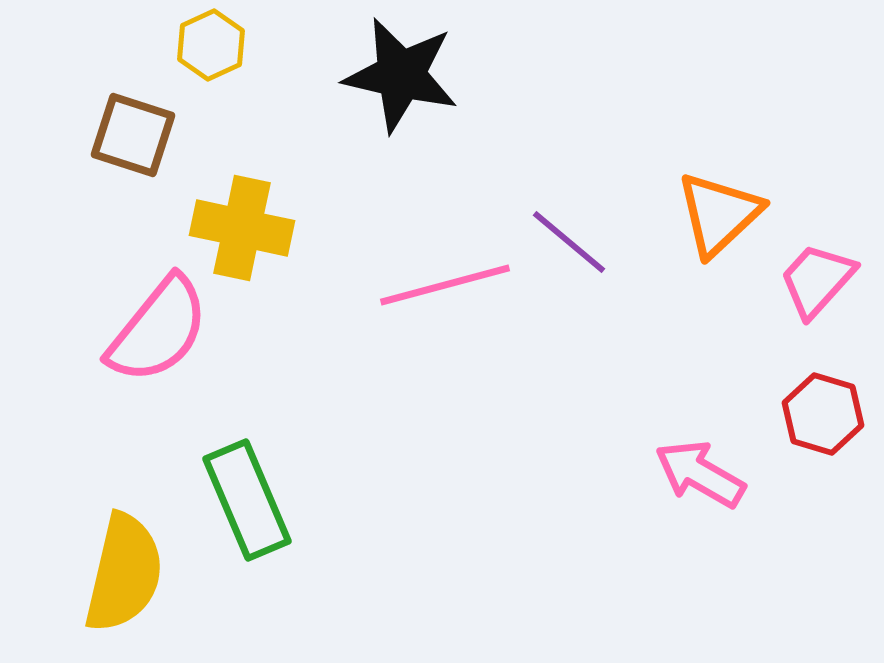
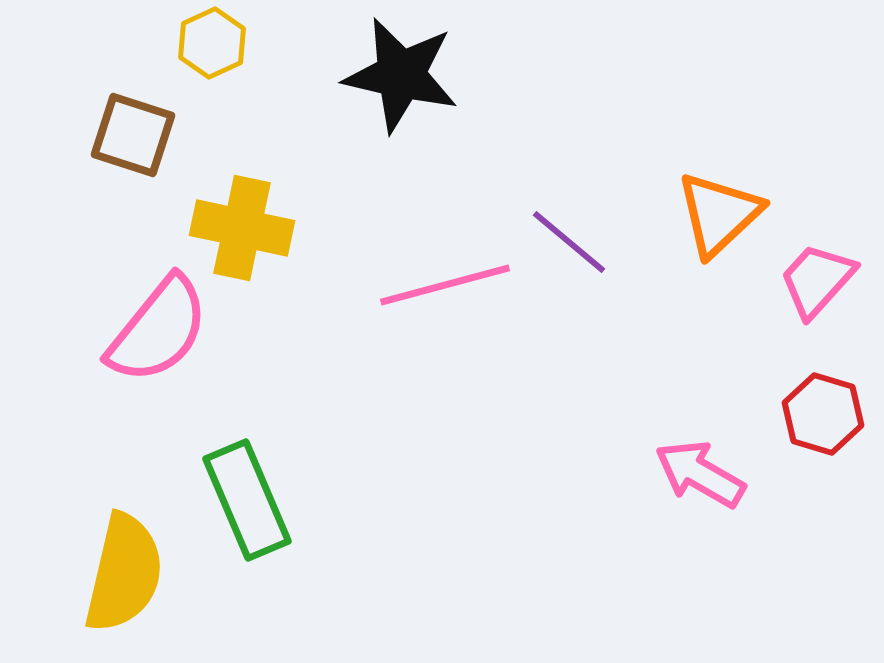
yellow hexagon: moved 1 px right, 2 px up
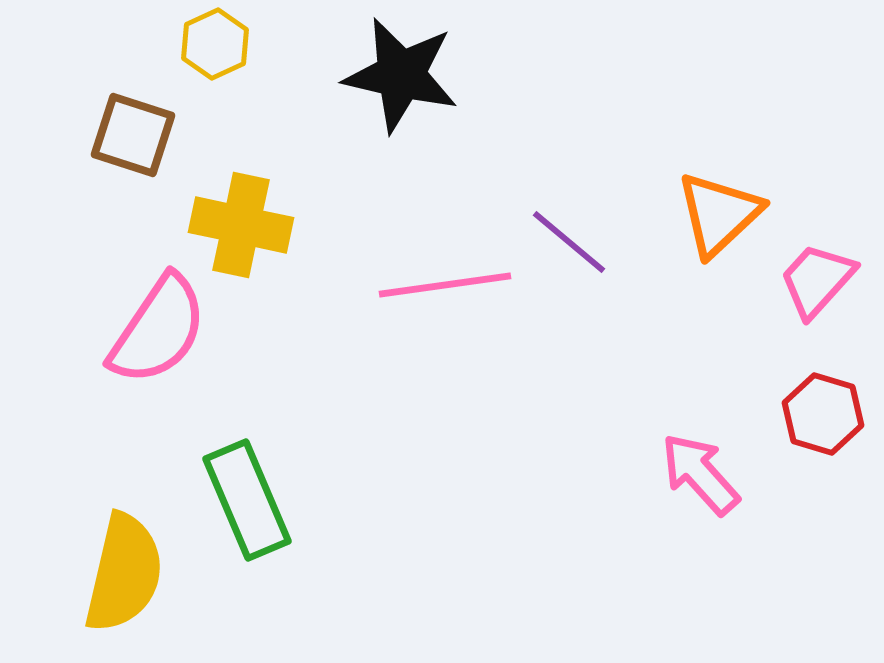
yellow hexagon: moved 3 px right, 1 px down
yellow cross: moved 1 px left, 3 px up
pink line: rotated 7 degrees clockwise
pink semicircle: rotated 5 degrees counterclockwise
pink arrow: rotated 18 degrees clockwise
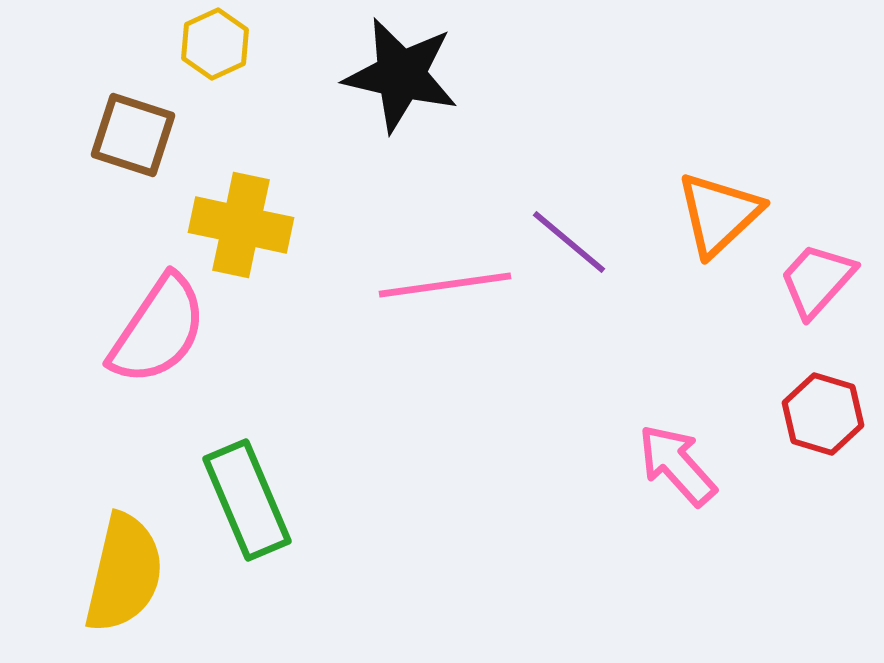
pink arrow: moved 23 px left, 9 px up
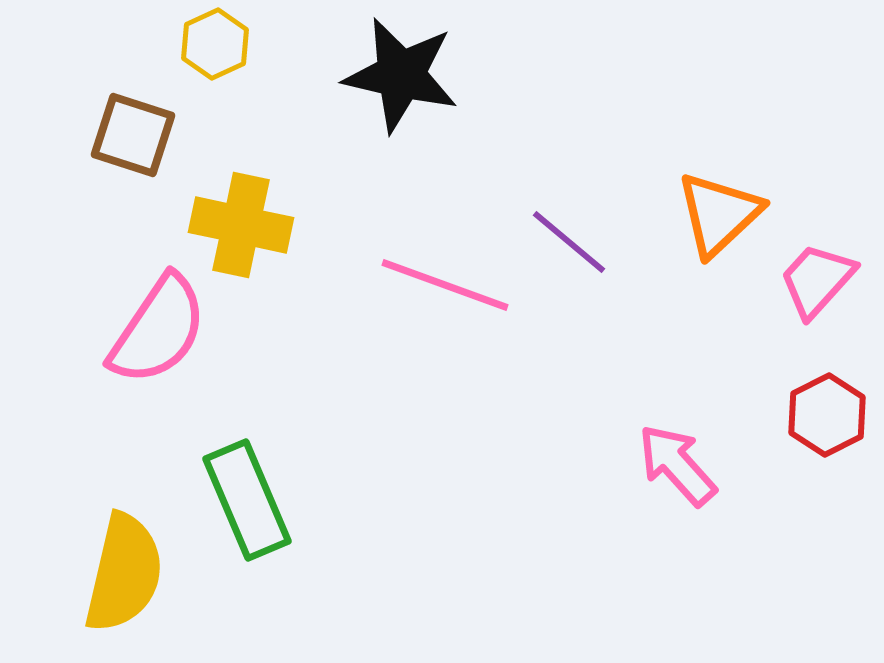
pink line: rotated 28 degrees clockwise
red hexagon: moved 4 px right, 1 px down; rotated 16 degrees clockwise
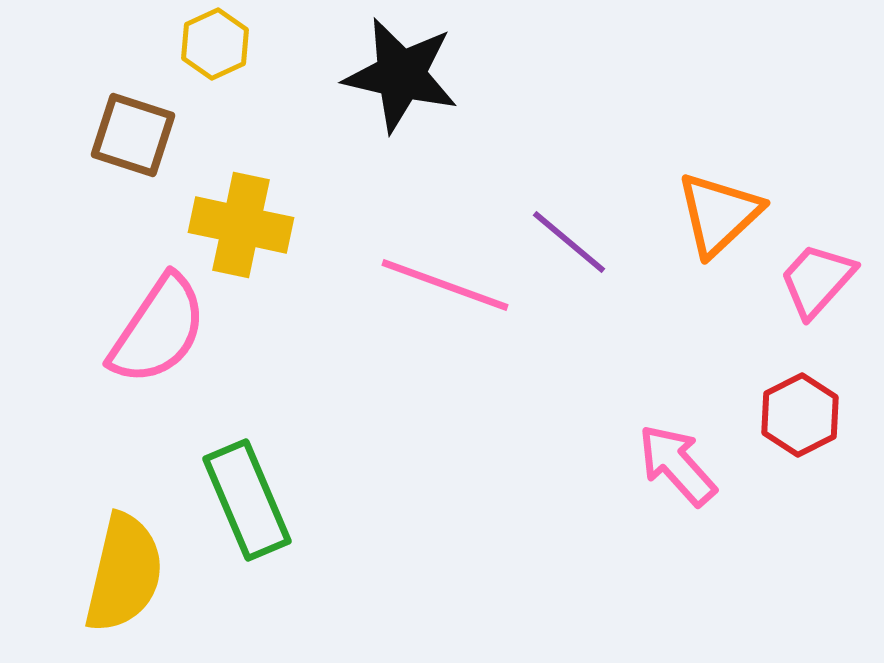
red hexagon: moved 27 px left
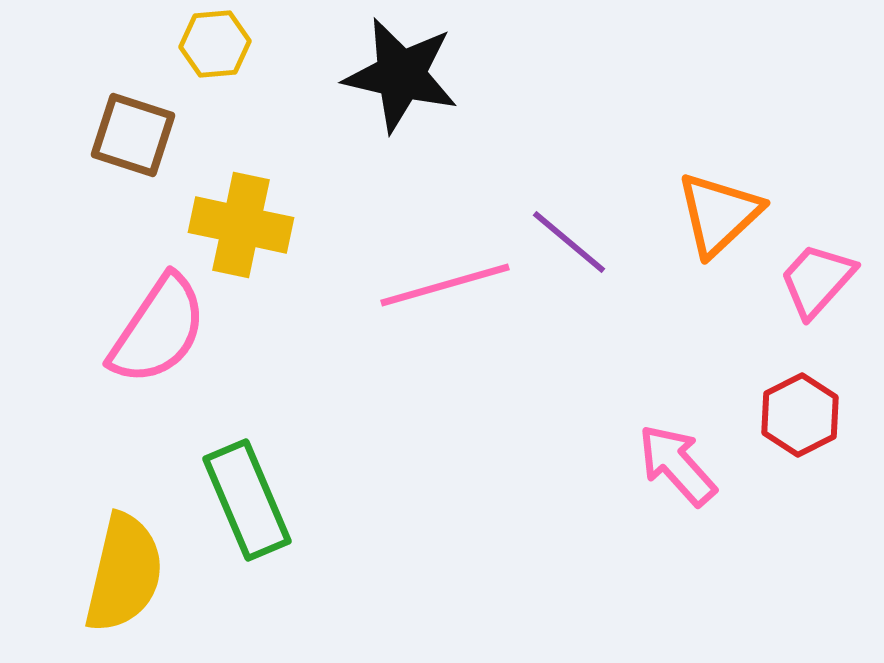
yellow hexagon: rotated 20 degrees clockwise
pink line: rotated 36 degrees counterclockwise
